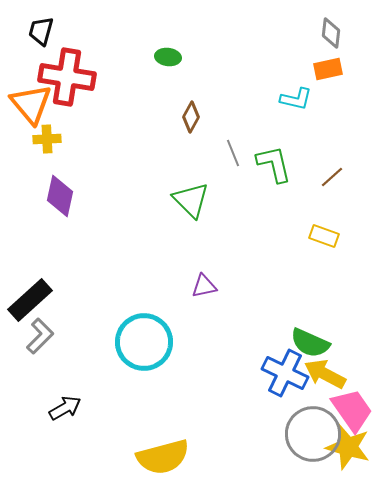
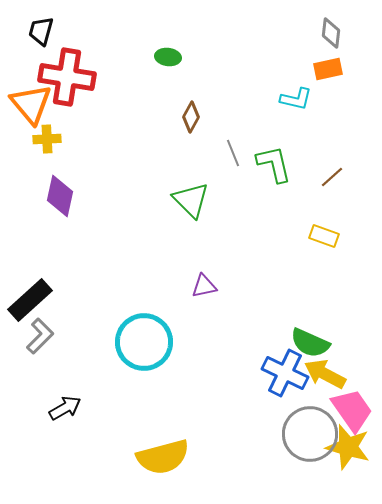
gray circle: moved 3 px left
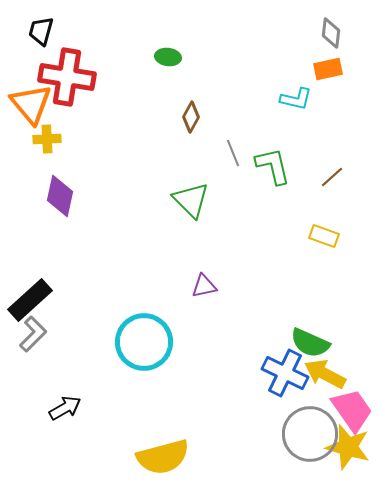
green L-shape: moved 1 px left, 2 px down
gray L-shape: moved 7 px left, 2 px up
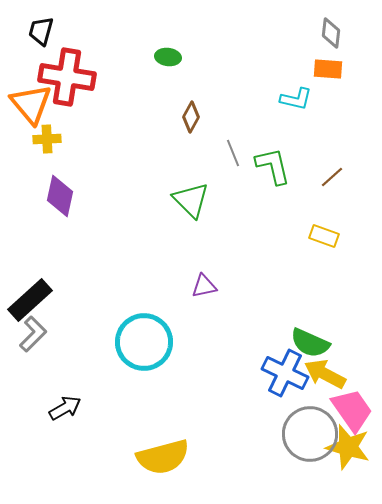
orange rectangle: rotated 16 degrees clockwise
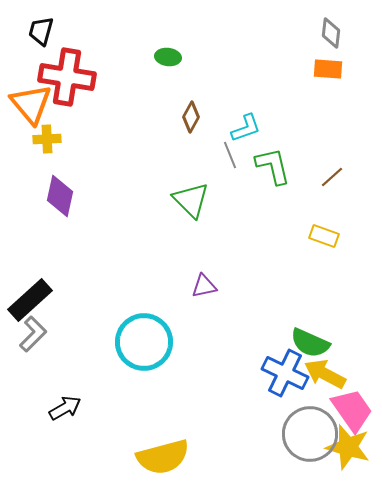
cyan L-shape: moved 50 px left, 29 px down; rotated 32 degrees counterclockwise
gray line: moved 3 px left, 2 px down
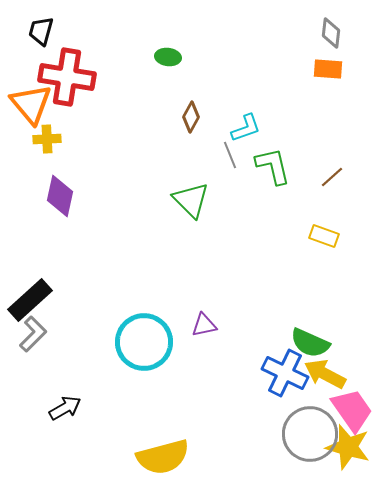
purple triangle: moved 39 px down
